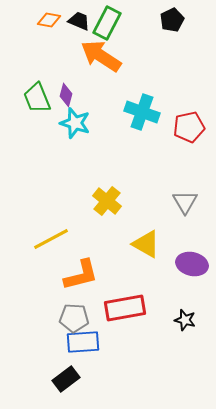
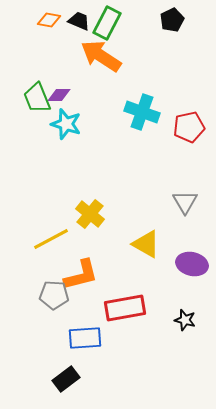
purple diamond: moved 7 px left; rotated 75 degrees clockwise
cyan star: moved 9 px left, 1 px down
yellow cross: moved 17 px left, 13 px down
gray pentagon: moved 20 px left, 23 px up
blue rectangle: moved 2 px right, 4 px up
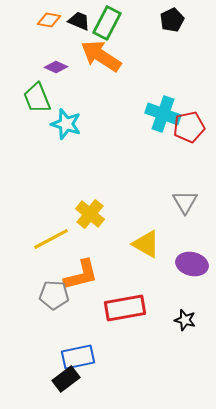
purple diamond: moved 3 px left, 28 px up; rotated 25 degrees clockwise
cyan cross: moved 21 px right, 2 px down
blue rectangle: moved 7 px left, 19 px down; rotated 8 degrees counterclockwise
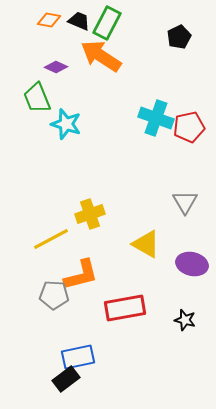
black pentagon: moved 7 px right, 17 px down
cyan cross: moved 7 px left, 4 px down
yellow cross: rotated 32 degrees clockwise
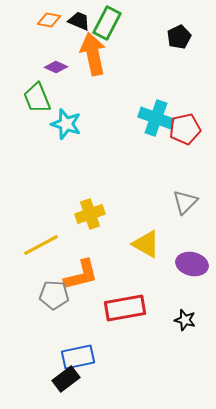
orange arrow: moved 8 px left, 2 px up; rotated 45 degrees clockwise
red pentagon: moved 4 px left, 2 px down
gray triangle: rotated 16 degrees clockwise
yellow line: moved 10 px left, 6 px down
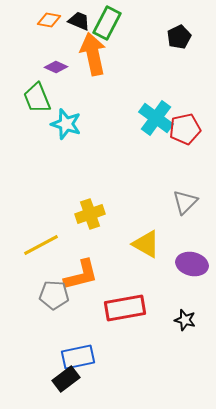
cyan cross: rotated 16 degrees clockwise
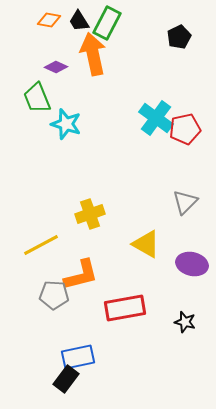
black trapezoid: rotated 145 degrees counterclockwise
black star: moved 2 px down
black rectangle: rotated 16 degrees counterclockwise
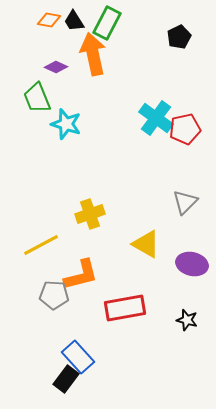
black trapezoid: moved 5 px left
black star: moved 2 px right, 2 px up
blue rectangle: rotated 60 degrees clockwise
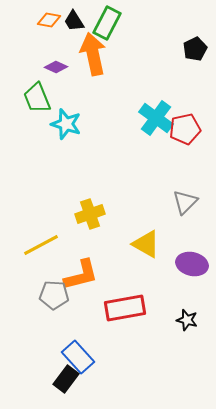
black pentagon: moved 16 px right, 12 px down
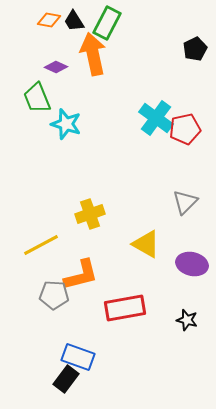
blue rectangle: rotated 28 degrees counterclockwise
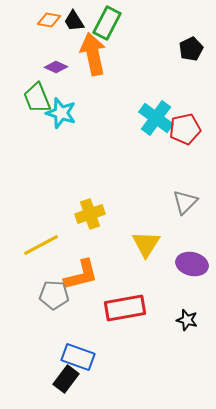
black pentagon: moved 4 px left
cyan star: moved 5 px left, 11 px up
yellow triangle: rotated 32 degrees clockwise
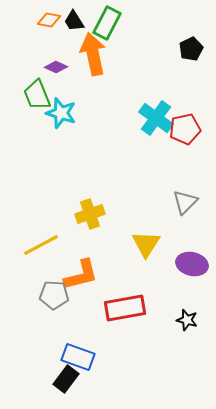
green trapezoid: moved 3 px up
